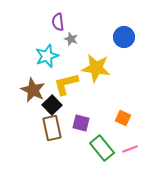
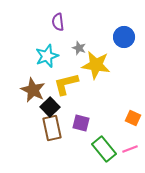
gray star: moved 8 px right, 9 px down
yellow star: moved 3 px up
black square: moved 2 px left, 2 px down
orange square: moved 10 px right
green rectangle: moved 2 px right, 1 px down
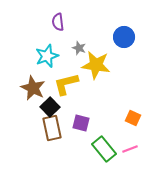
brown star: moved 2 px up
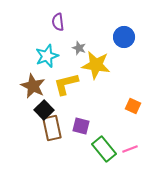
brown star: moved 2 px up
black square: moved 6 px left, 3 px down
orange square: moved 12 px up
purple square: moved 3 px down
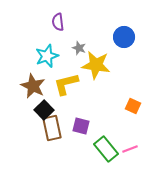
green rectangle: moved 2 px right
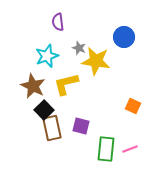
yellow star: moved 4 px up
green rectangle: rotated 45 degrees clockwise
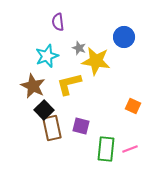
yellow L-shape: moved 3 px right
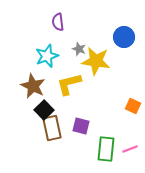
gray star: moved 1 px down
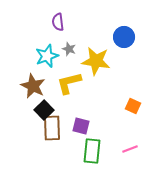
gray star: moved 10 px left
yellow L-shape: moved 1 px up
brown rectangle: rotated 10 degrees clockwise
green rectangle: moved 14 px left, 2 px down
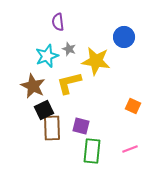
black square: rotated 18 degrees clockwise
